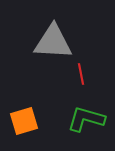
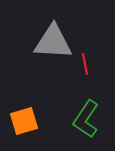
red line: moved 4 px right, 10 px up
green L-shape: rotated 72 degrees counterclockwise
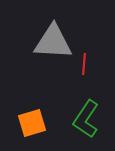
red line: moved 1 px left; rotated 15 degrees clockwise
orange square: moved 8 px right, 2 px down
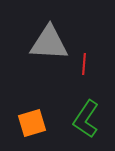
gray triangle: moved 4 px left, 1 px down
